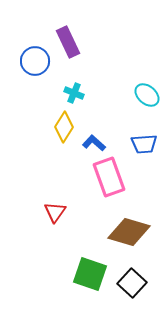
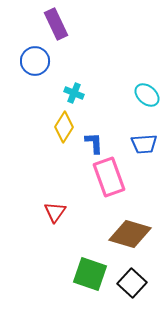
purple rectangle: moved 12 px left, 18 px up
blue L-shape: rotated 45 degrees clockwise
brown diamond: moved 1 px right, 2 px down
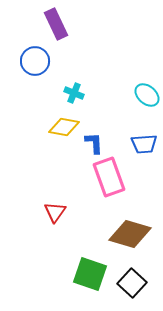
yellow diamond: rotated 68 degrees clockwise
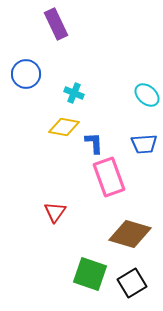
blue circle: moved 9 px left, 13 px down
black square: rotated 16 degrees clockwise
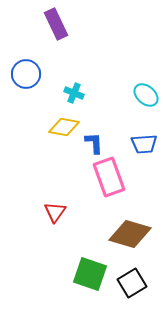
cyan ellipse: moved 1 px left
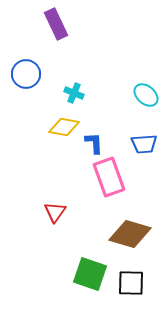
black square: moved 1 px left; rotated 32 degrees clockwise
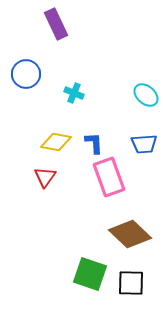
yellow diamond: moved 8 px left, 15 px down
red triangle: moved 10 px left, 35 px up
brown diamond: rotated 27 degrees clockwise
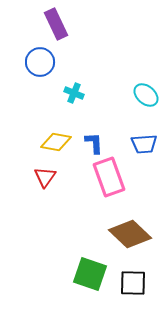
blue circle: moved 14 px right, 12 px up
black square: moved 2 px right
